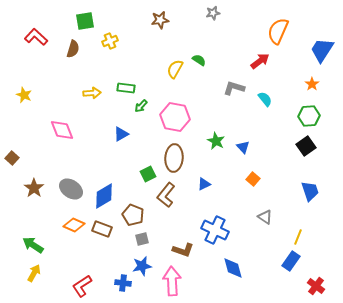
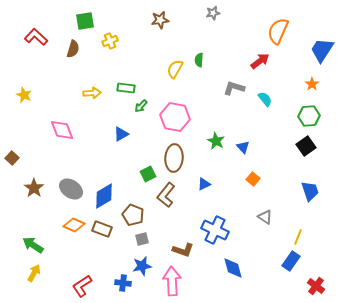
green semicircle at (199, 60): rotated 120 degrees counterclockwise
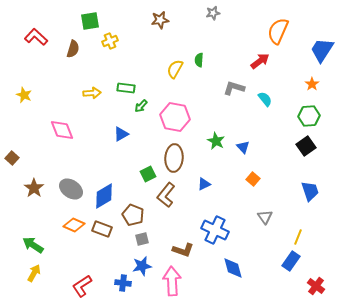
green square at (85, 21): moved 5 px right
gray triangle at (265, 217): rotated 21 degrees clockwise
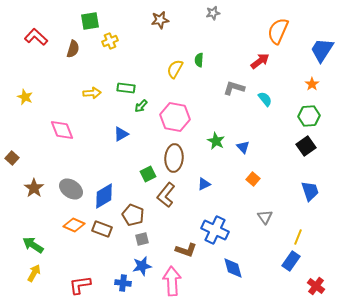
yellow star at (24, 95): moved 1 px right, 2 px down
brown L-shape at (183, 250): moved 3 px right
red L-shape at (82, 286): moved 2 px left, 1 px up; rotated 25 degrees clockwise
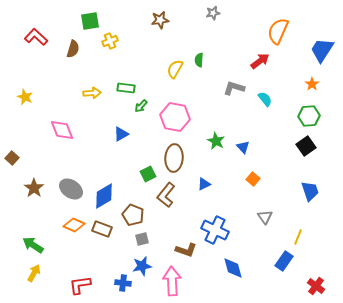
blue rectangle at (291, 261): moved 7 px left
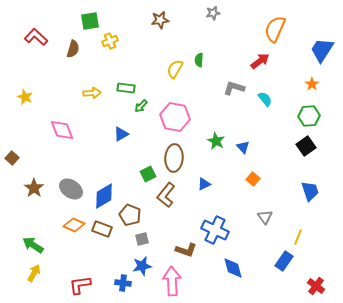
orange semicircle at (278, 31): moved 3 px left, 2 px up
brown pentagon at (133, 215): moved 3 px left
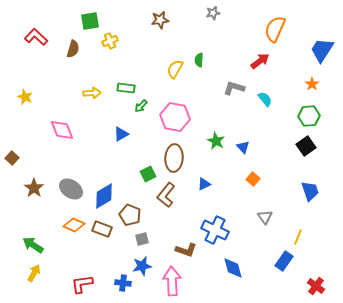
red L-shape at (80, 285): moved 2 px right, 1 px up
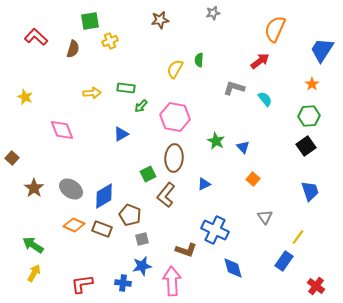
yellow line at (298, 237): rotated 14 degrees clockwise
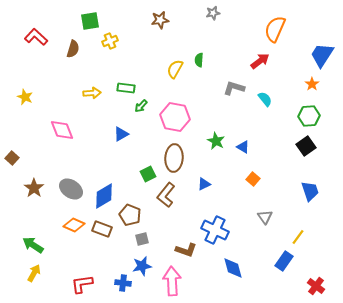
blue trapezoid at (322, 50): moved 5 px down
blue triangle at (243, 147): rotated 16 degrees counterclockwise
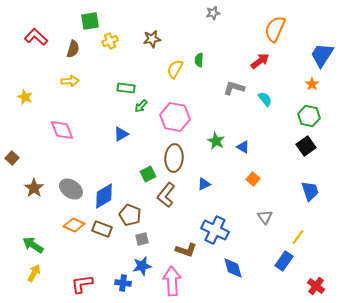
brown star at (160, 20): moved 8 px left, 19 px down
yellow arrow at (92, 93): moved 22 px left, 12 px up
green hexagon at (309, 116): rotated 15 degrees clockwise
